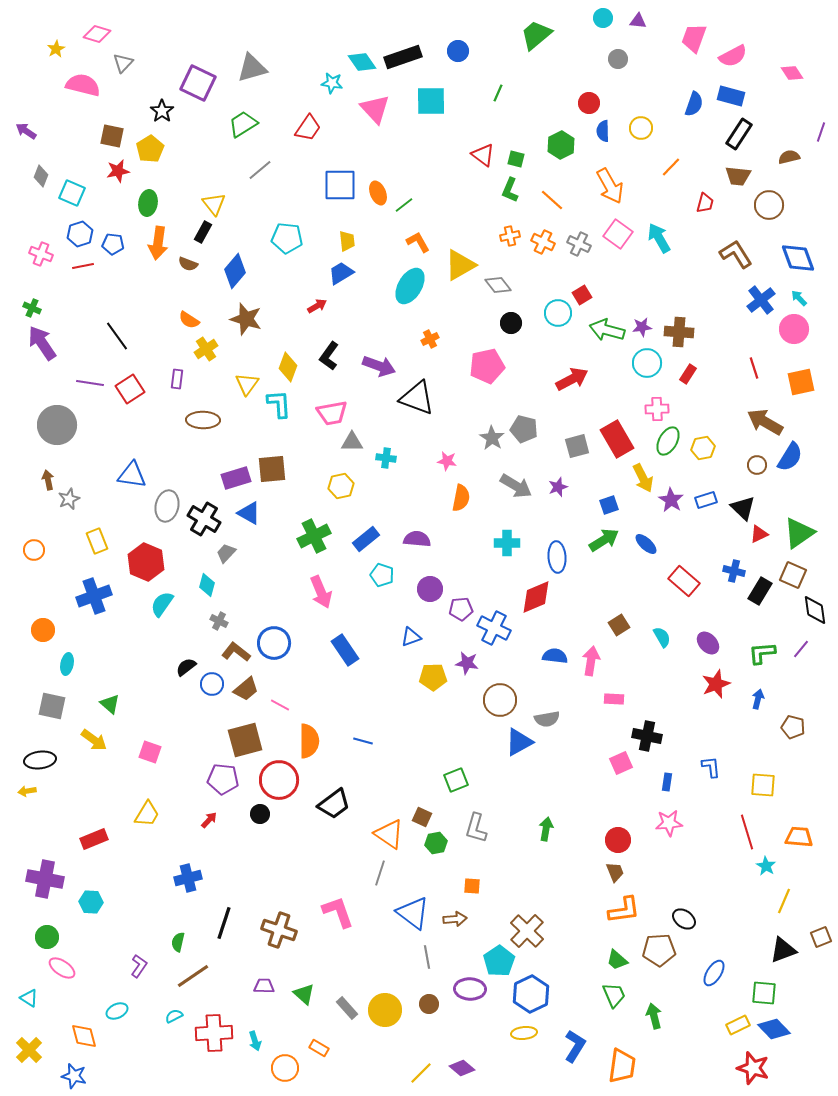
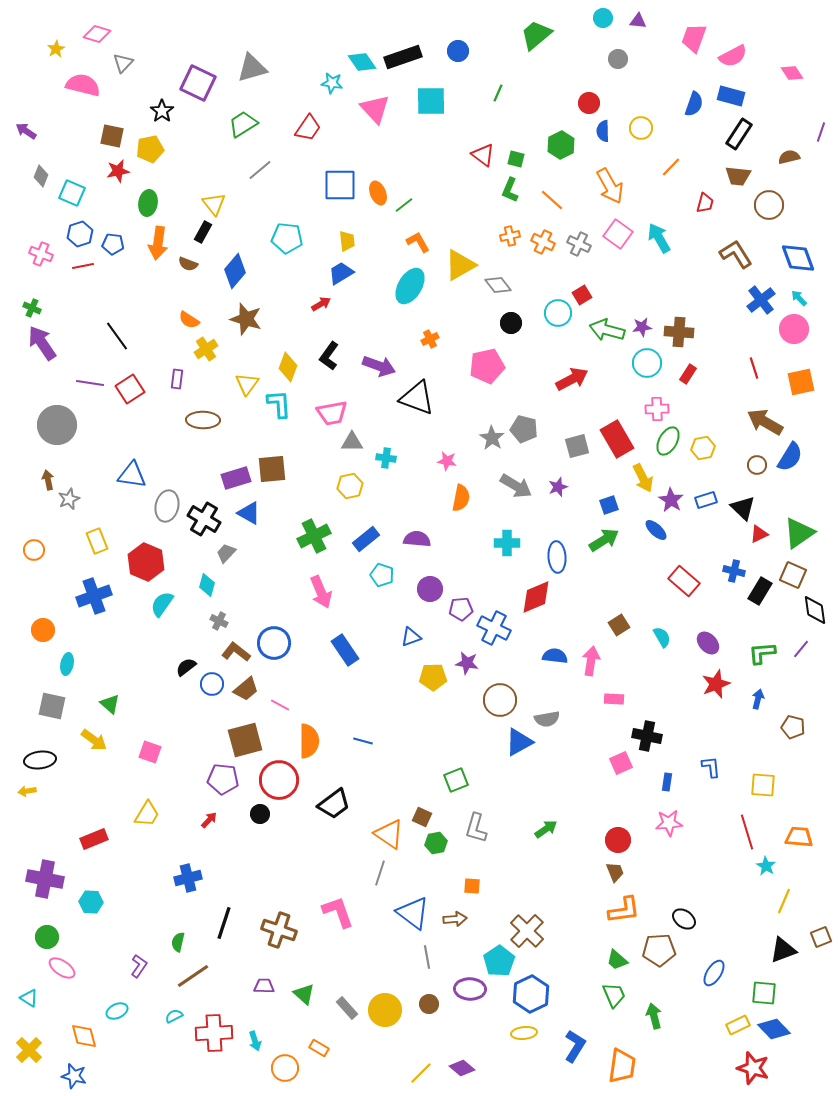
yellow pentagon at (150, 149): rotated 20 degrees clockwise
red arrow at (317, 306): moved 4 px right, 2 px up
yellow hexagon at (341, 486): moved 9 px right
blue ellipse at (646, 544): moved 10 px right, 14 px up
green arrow at (546, 829): rotated 45 degrees clockwise
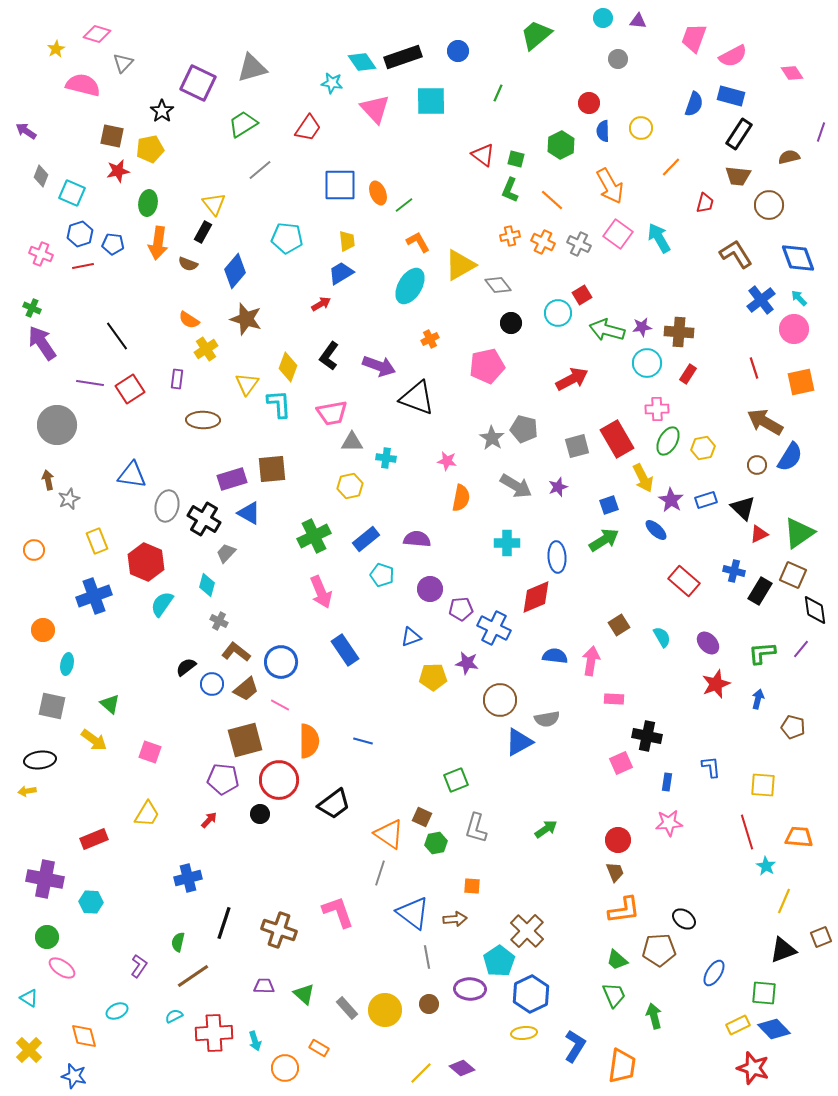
purple rectangle at (236, 478): moved 4 px left, 1 px down
blue circle at (274, 643): moved 7 px right, 19 px down
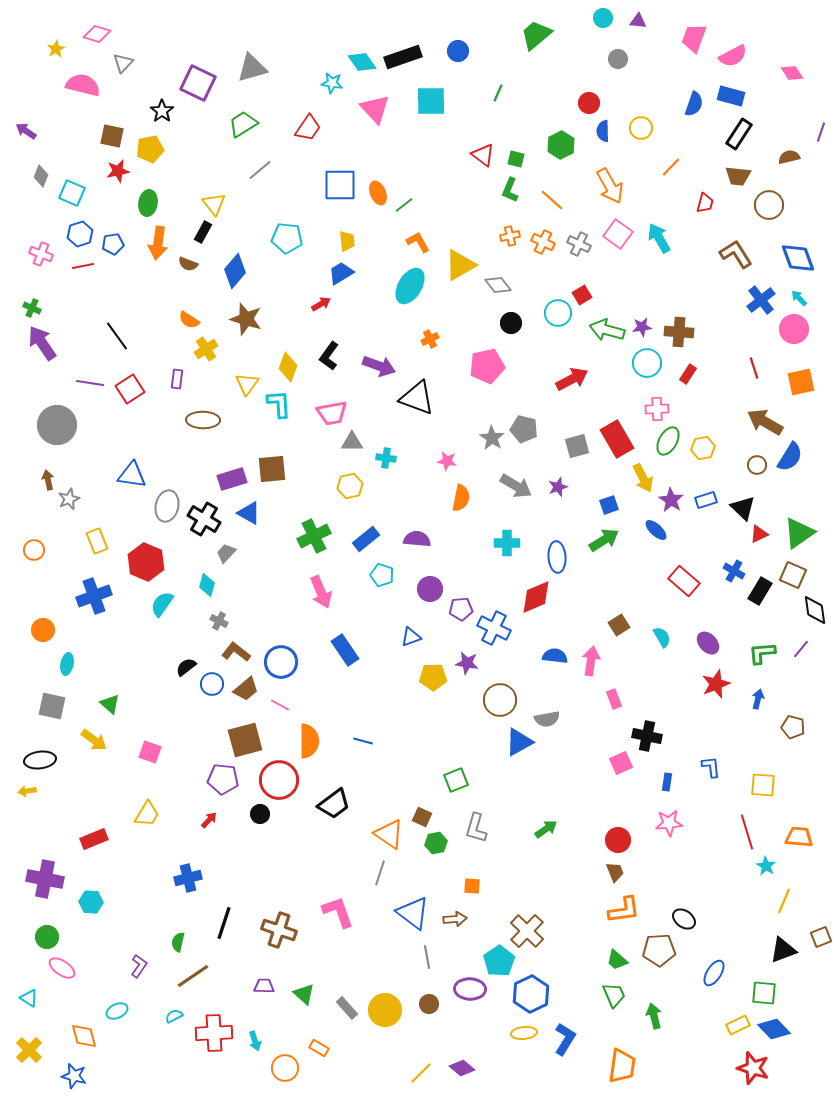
blue pentagon at (113, 244): rotated 15 degrees counterclockwise
blue cross at (734, 571): rotated 15 degrees clockwise
pink rectangle at (614, 699): rotated 66 degrees clockwise
blue L-shape at (575, 1046): moved 10 px left, 7 px up
